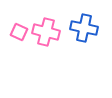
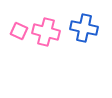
pink square: moved 1 px up
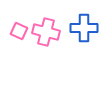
blue cross: rotated 12 degrees counterclockwise
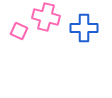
pink cross: moved 15 px up
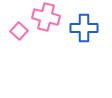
pink square: rotated 18 degrees clockwise
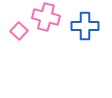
blue cross: moved 1 px right, 2 px up
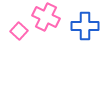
pink cross: rotated 12 degrees clockwise
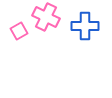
pink square: rotated 18 degrees clockwise
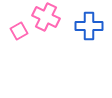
blue cross: moved 4 px right
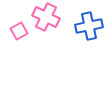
blue cross: rotated 12 degrees counterclockwise
